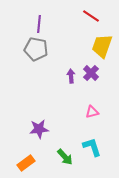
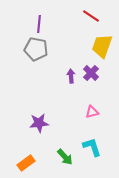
purple star: moved 6 px up
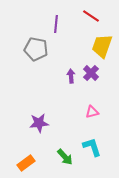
purple line: moved 17 px right
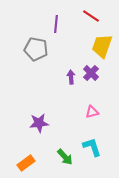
purple arrow: moved 1 px down
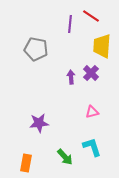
purple line: moved 14 px right
yellow trapezoid: rotated 15 degrees counterclockwise
orange rectangle: rotated 42 degrees counterclockwise
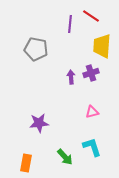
purple cross: rotated 28 degrees clockwise
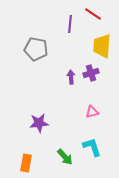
red line: moved 2 px right, 2 px up
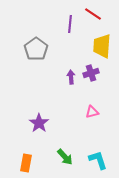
gray pentagon: rotated 25 degrees clockwise
purple star: rotated 30 degrees counterclockwise
cyan L-shape: moved 6 px right, 13 px down
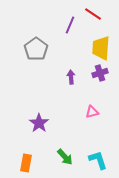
purple line: moved 1 px down; rotated 18 degrees clockwise
yellow trapezoid: moved 1 px left, 2 px down
purple cross: moved 9 px right
